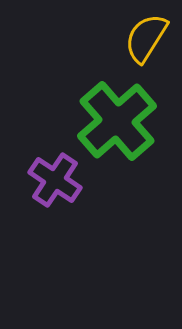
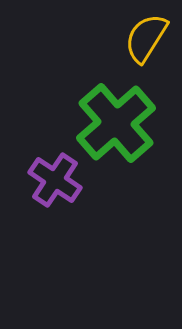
green cross: moved 1 px left, 2 px down
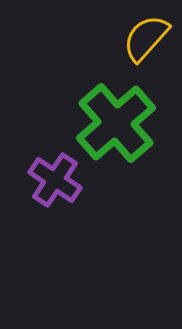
yellow semicircle: rotated 10 degrees clockwise
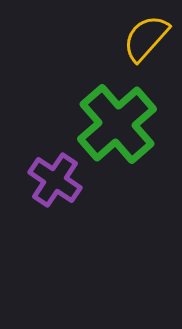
green cross: moved 1 px right, 1 px down
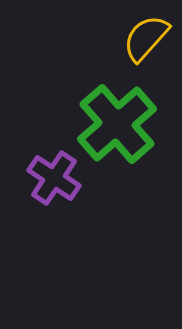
purple cross: moved 1 px left, 2 px up
